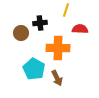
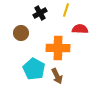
black cross: moved 10 px up; rotated 24 degrees counterclockwise
brown arrow: moved 2 px up
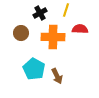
orange cross: moved 5 px left, 11 px up
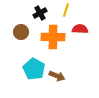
brown circle: moved 1 px up
brown arrow: rotated 42 degrees counterclockwise
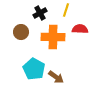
brown arrow: moved 1 px left, 1 px down; rotated 14 degrees clockwise
